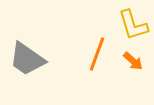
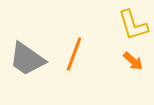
orange line: moved 23 px left
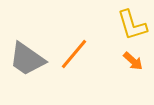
yellow L-shape: moved 1 px left
orange line: rotated 20 degrees clockwise
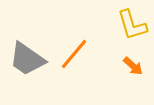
orange arrow: moved 5 px down
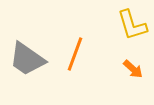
orange line: moved 1 px right; rotated 20 degrees counterclockwise
orange arrow: moved 3 px down
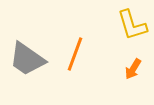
orange arrow: rotated 80 degrees clockwise
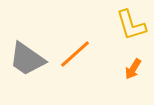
yellow L-shape: moved 1 px left
orange line: rotated 28 degrees clockwise
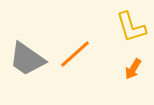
yellow L-shape: moved 2 px down
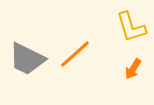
gray trapezoid: rotated 9 degrees counterclockwise
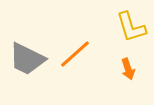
orange arrow: moved 5 px left; rotated 50 degrees counterclockwise
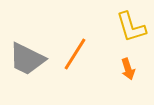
orange line: rotated 16 degrees counterclockwise
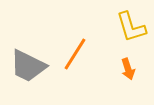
gray trapezoid: moved 1 px right, 7 px down
